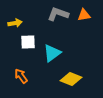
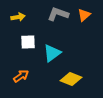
orange triangle: rotated 32 degrees counterclockwise
yellow arrow: moved 3 px right, 6 px up
orange arrow: rotated 91 degrees clockwise
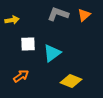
yellow arrow: moved 6 px left, 3 px down
white square: moved 2 px down
yellow diamond: moved 2 px down
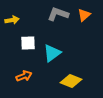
white square: moved 1 px up
orange arrow: moved 3 px right; rotated 14 degrees clockwise
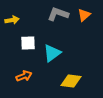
yellow diamond: rotated 15 degrees counterclockwise
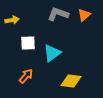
orange arrow: moved 2 px right; rotated 28 degrees counterclockwise
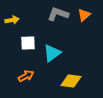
orange arrow: rotated 21 degrees clockwise
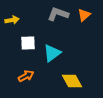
yellow diamond: moved 1 px right; rotated 55 degrees clockwise
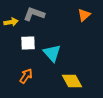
gray L-shape: moved 24 px left
yellow arrow: moved 1 px left, 2 px down
cyan triangle: rotated 36 degrees counterclockwise
orange arrow: rotated 28 degrees counterclockwise
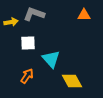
orange triangle: rotated 40 degrees clockwise
cyan triangle: moved 1 px left, 6 px down
orange arrow: moved 1 px right
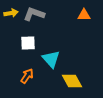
yellow arrow: moved 9 px up
